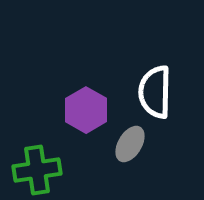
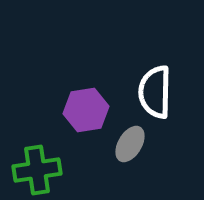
purple hexagon: rotated 21 degrees clockwise
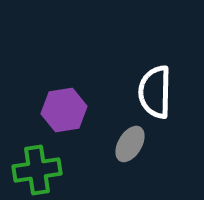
purple hexagon: moved 22 px left
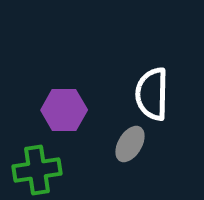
white semicircle: moved 3 px left, 2 px down
purple hexagon: rotated 9 degrees clockwise
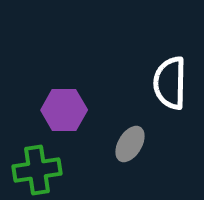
white semicircle: moved 18 px right, 11 px up
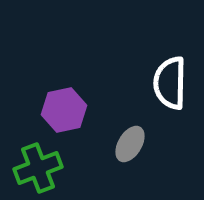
purple hexagon: rotated 12 degrees counterclockwise
green cross: moved 1 px right, 2 px up; rotated 12 degrees counterclockwise
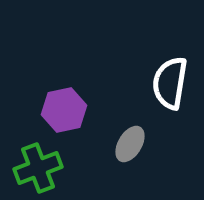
white semicircle: rotated 8 degrees clockwise
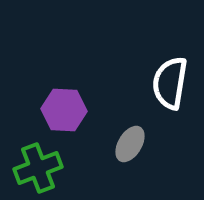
purple hexagon: rotated 15 degrees clockwise
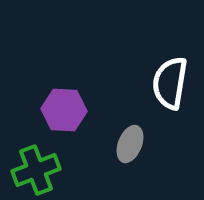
gray ellipse: rotated 9 degrees counterclockwise
green cross: moved 2 px left, 2 px down
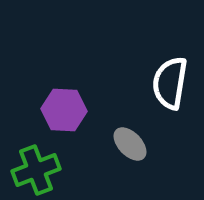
gray ellipse: rotated 66 degrees counterclockwise
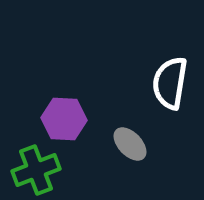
purple hexagon: moved 9 px down
